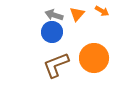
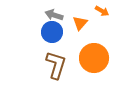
orange triangle: moved 3 px right, 9 px down
brown L-shape: rotated 128 degrees clockwise
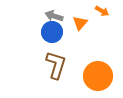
gray arrow: moved 1 px down
orange circle: moved 4 px right, 18 px down
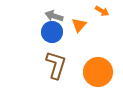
orange triangle: moved 1 px left, 2 px down
orange circle: moved 4 px up
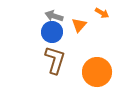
orange arrow: moved 2 px down
brown L-shape: moved 1 px left, 5 px up
orange circle: moved 1 px left
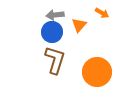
gray arrow: moved 1 px right, 1 px up; rotated 24 degrees counterclockwise
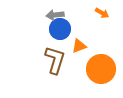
orange triangle: moved 21 px down; rotated 28 degrees clockwise
blue circle: moved 8 px right, 3 px up
orange circle: moved 4 px right, 3 px up
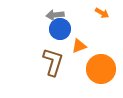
brown L-shape: moved 2 px left, 2 px down
